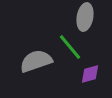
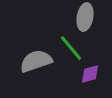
green line: moved 1 px right, 1 px down
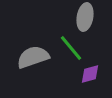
gray semicircle: moved 3 px left, 4 px up
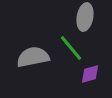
gray semicircle: rotated 8 degrees clockwise
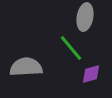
gray semicircle: moved 7 px left, 10 px down; rotated 8 degrees clockwise
purple diamond: moved 1 px right
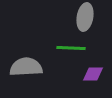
green line: rotated 48 degrees counterclockwise
purple diamond: moved 2 px right; rotated 15 degrees clockwise
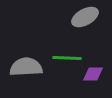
gray ellipse: rotated 52 degrees clockwise
green line: moved 4 px left, 10 px down
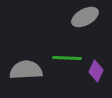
gray semicircle: moved 3 px down
purple diamond: moved 3 px right, 3 px up; rotated 65 degrees counterclockwise
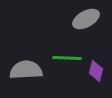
gray ellipse: moved 1 px right, 2 px down
purple diamond: rotated 10 degrees counterclockwise
